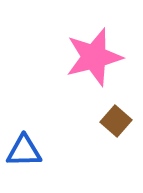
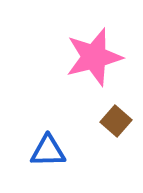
blue triangle: moved 24 px right
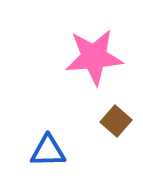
pink star: rotated 10 degrees clockwise
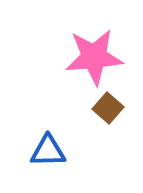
brown square: moved 8 px left, 13 px up
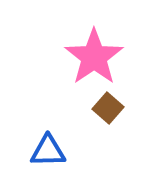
pink star: rotated 30 degrees counterclockwise
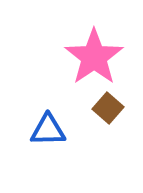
blue triangle: moved 21 px up
